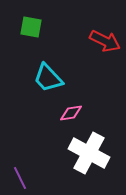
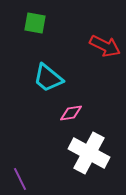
green square: moved 4 px right, 4 px up
red arrow: moved 5 px down
cyan trapezoid: rotated 8 degrees counterclockwise
purple line: moved 1 px down
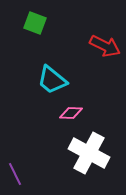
green square: rotated 10 degrees clockwise
cyan trapezoid: moved 4 px right, 2 px down
pink diamond: rotated 10 degrees clockwise
purple line: moved 5 px left, 5 px up
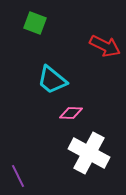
purple line: moved 3 px right, 2 px down
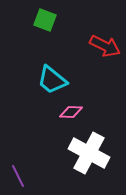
green square: moved 10 px right, 3 px up
pink diamond: moved 1 px up
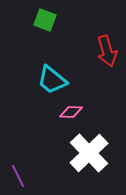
red arrow: moved 2 px right, 5 px down; rotated 48 degrees clockwise
white cross: rotated 18 degrees clockwise
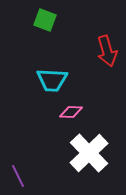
cyan trapezoid: rotated 36 degrees counterclockwise
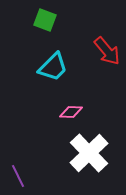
red arrow: rotated 24 degrees counterclockwise
cyan trapezoid: moved 1 px right, 13 px up; rotated 48 degrees counterclockwise
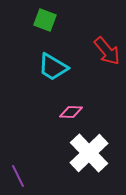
cyan trapezoid: rotated 76 degrees clockwise
